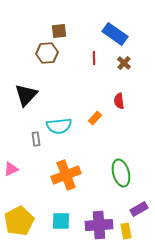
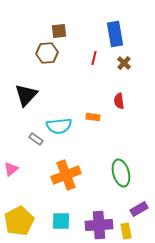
blue rectangle: rotated 45 degrees clockwise
red line: rotated 16 degrees clockwise
orange rectangle: moved 2 px left, 1 px up; rotated 56 degrees clockwise
gray rectangle: rotated 48 degrees counterclockwise
pink triangle: rotated 14 degrees counterclockwise
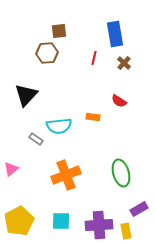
red semicircle: rotated 49 degrees counterclockwise
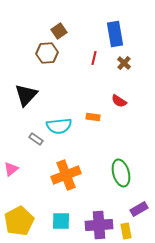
brown square: rotated 28 degrees counterclockwise
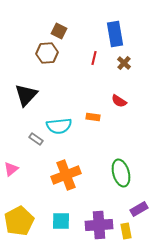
brown square: rotated 28 degrees counterclockwise
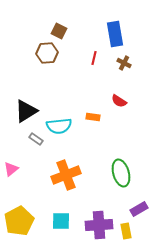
brown cross: rotated 16 degrees counterclockwise
black triangle: moved 16 px down; rotated 15 degrees clockwise
